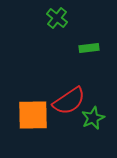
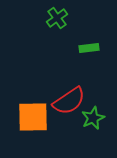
green cross: rotated 15 degrees clockwise
orange square: moved 2 px down
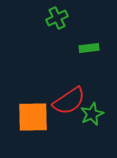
green cross: rotated 10 degrees clockwise
green star: moved 1 px left, 4 px up
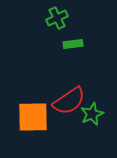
green rectangle: moved 16 px left, 4 px up
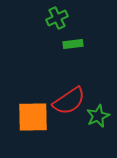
green star: moved 6 px right, 2 px down
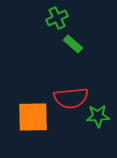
green rectangle: rotated 48 degrees clockwise
red semicircle: moved 2 px right, 3 px up; rotated 28 degrees clockwise
green star: rotated 20 degrees clockwise
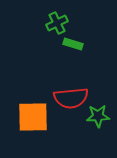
green cross: moved 5 px down
green rectangle: rotated 24 degrees counterclockwise
